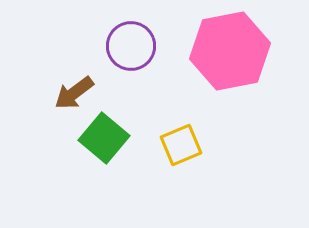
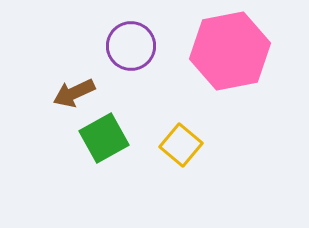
brown arrow: rotated 12 degrees clockwise
green square: rotated 21 degrees clockwise
yellow square: rotated 27 degrees counterclockwise
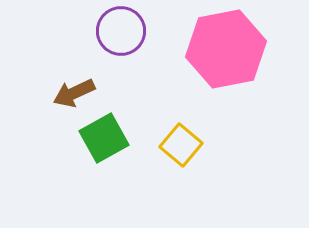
purple circle: moved 10 px left, 15 px up
pink hexagon: moved 4 px left, 2 px up
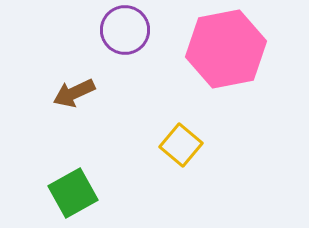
purple circle: moved 4 px right, 1 px up
green square: moved 31 px left, 55 px down
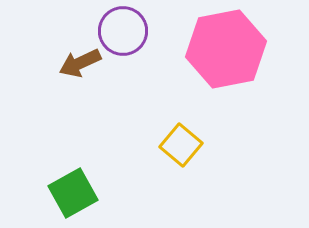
purple circle: moved 2 px left, 1 px down
brown arrow: moved 6 px right, 30 px up
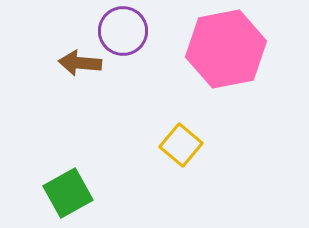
brown arrow: rotated 30 degrees clockwise
green square: moved 5 px left
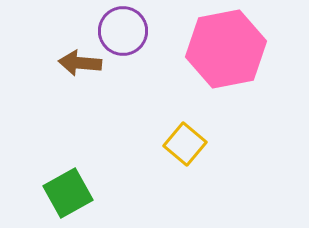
yellow square: moved 4 px right, 1 px up
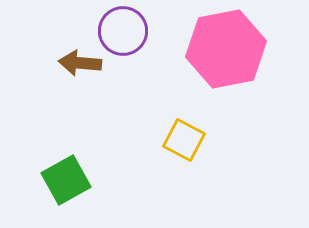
yellow square: moved 1 px left, 4 px up; rotated 12 degrees counterclockwise
green square: moved 2 px left, 13 px up
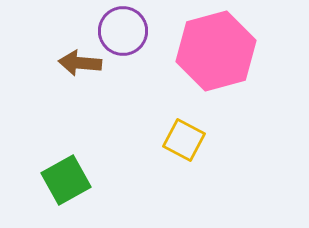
pink hexagon: moved 10 px left, 2 px down; rotated 4 degrees counterclockwise
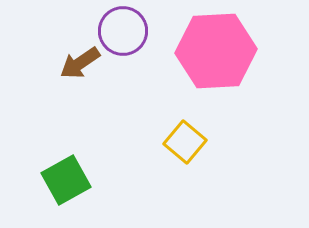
pink hexagon: rotated 12 degrees clockwise
brown arrow: rotated 39 degrees counterclockwise
yellow square: moved 1 px right, 2 px down; rotated 12 degrees clockwise
